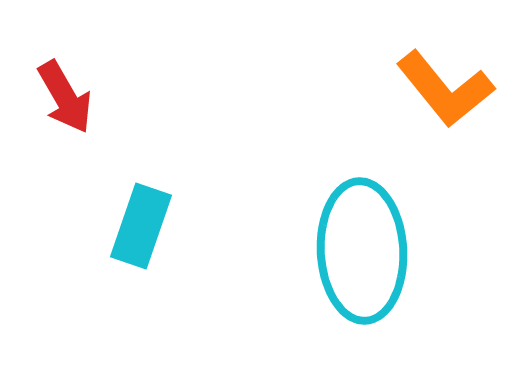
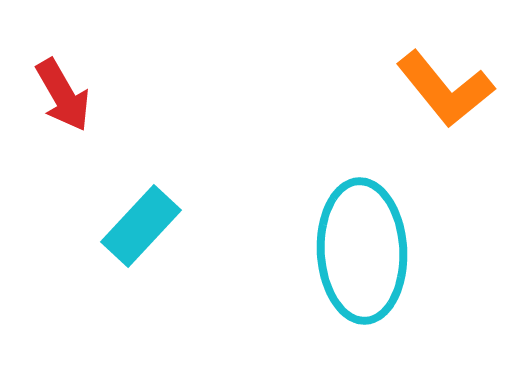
red arrow: moved 2 px left, 2 px up
cyan rectangle: rotated 24 degrees clockwise
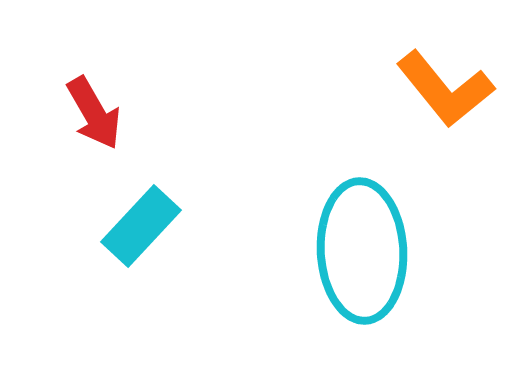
red arrow: moved 31 px right, 18 px down
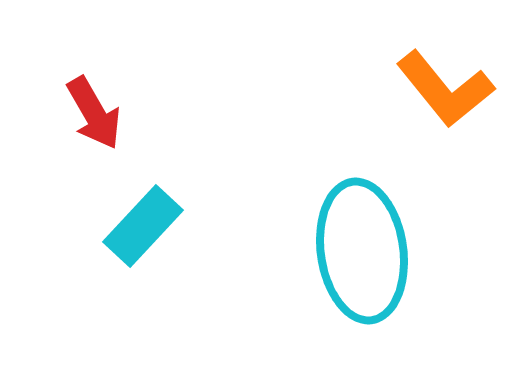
cyan rectangle: moved 2 px right
cyan ellipse: rotated 5 degrees counterclockwise
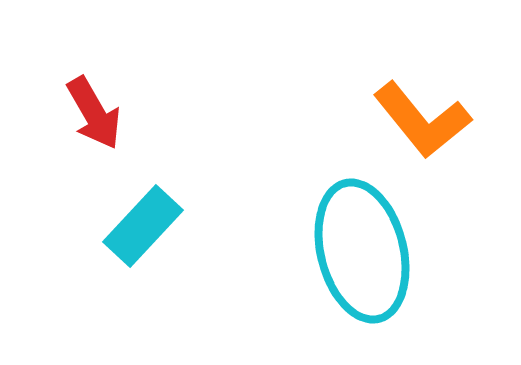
orange L-shape: moved 23 px left, 31 px down
cyan ellipse: rotated 6 degrees counterclockwise
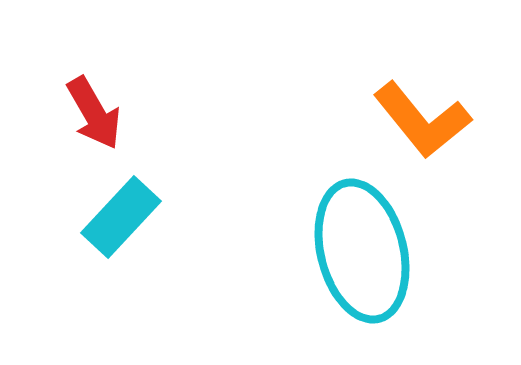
cyan rectangle: moved 22 px left, 9 px up
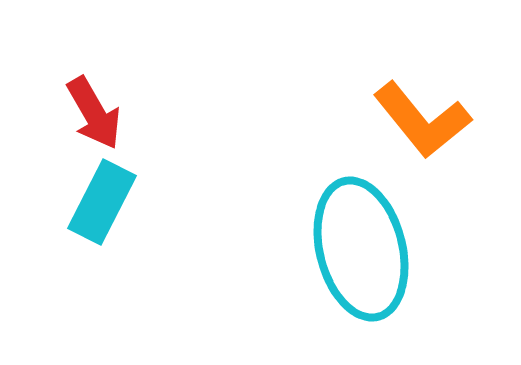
cyan rectangle: moved 19 px left, 15 px up; rotated 16 degrees counterclockwise
cyan ellipse: moved 1 px left, 2 px up
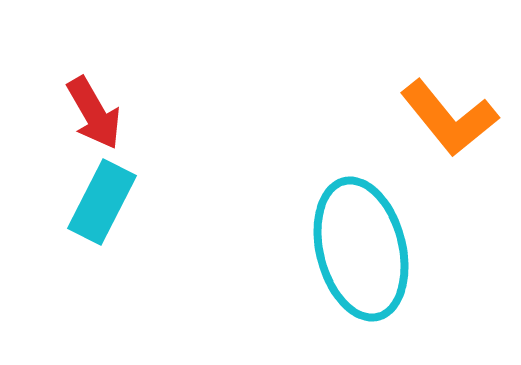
orange L-shape: moved 27 px right, 2 px up
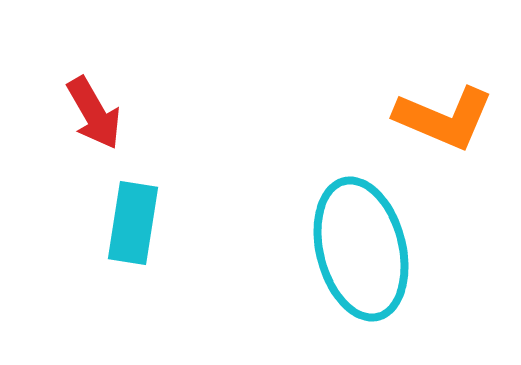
orange L-shape: moved 5 px left; rotated 28 degrees counterclockwise
cyan rectangle: moved 31 px right, 21 px down; rotated 18 degrees counterclockwise
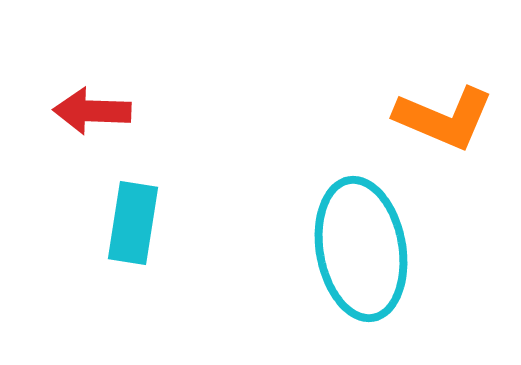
red arrow: moved 2 px left, 2 px up; rotated 122 degrees clockwise
cyan ellipse: rotated 4 degrees clockwise
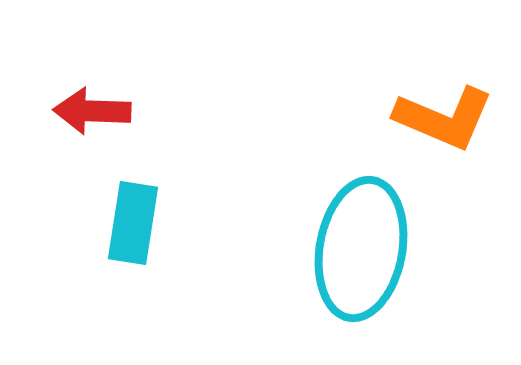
cyan ellipse: rotated 20 degrees clockwise
